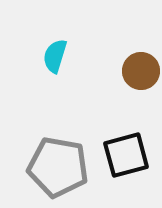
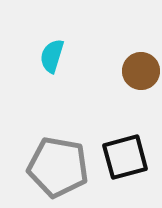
cyan semicircle: moved 3 px left
black square: moved 1 px left, 2 px down
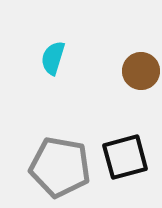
cyan semicircle: moved 1 px right, 2 px down
gray pentagon: moved 2 px right
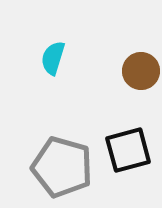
black square: moved 3 px right, 7 px up
gray pentagon: moved 2 px right; rotated 6 degrees clockwise
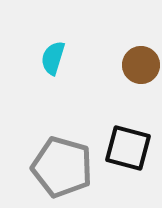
brown circle: moved 6 px up
black square: moved 2 px up; rotated 30 degrees clockwise
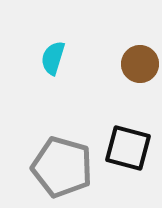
brown circle: moved 1 px left, 1 px up
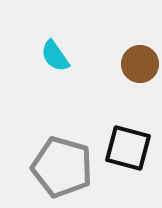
cyan semicircle: moved 2 px right, 2 px up; rotated 52 degrees counterclockwise
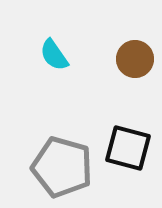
cyan semicircle: moved 1 px left, 1 px up
brown circle: moved 5 px left, 5 px up
